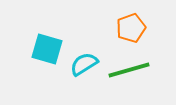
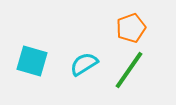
cyan square: moved 15 px left, 12 px down
green line: rotated 39 degrees counterclockwise
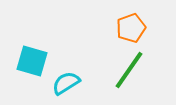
cyan semicircle: moved 18 px left, 19 px down
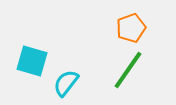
green line: moved 1 px left
cyan semicircle: rotated 20 degrees counterclockwise
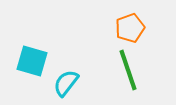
orange pentagon: moved 1 px left
green line: rotated 54 degrees counterclockwise
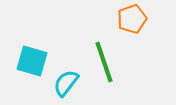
orange pentagon: moved 2 px right, 9 px up
green line: moved 24 px left, 8 px up
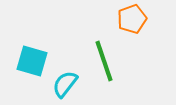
green line: moved 1 px up
cyan semicircle: moved 1 px left, 1 px down
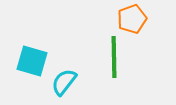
green line: moved 10 px right, 4 px up; rotated 18 degrees clockwise
cyan semicircle: moved 1 px left, 2 px up
